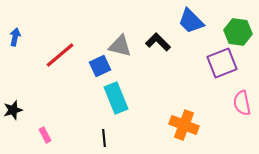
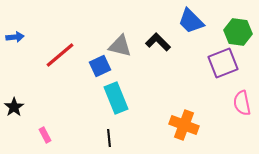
blue arrow: rotated 72 degrees clockwise
purple square: moved 1 px right
black star: moved 1 px right, 3 px up; rotated 18 degrees counterclockwise
black line: moved 5 px right
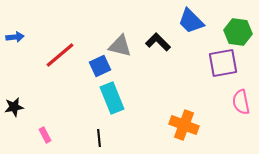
purple square: rotated 12 degrees clockwise
cyan rectangle: moved 4 px left
pink semicircle: moved 1 px left, 1 px up
black star: rotated 24 degrees clockwise
black line: moved 10 px left
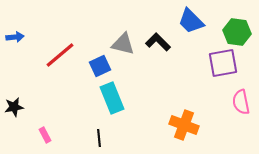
green hexagon: moved 1 px left
gray triangle: moved 3 px right, 2 px up
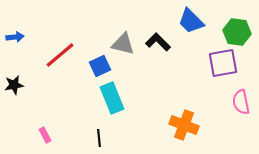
black star: moved 22 px up
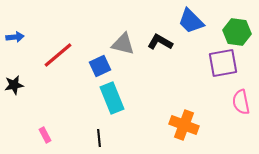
black L-shape: moved 2 px right; rotated 15 degrees counterclockwise
red line: moved 2 px left
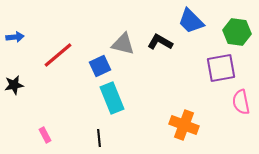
purple square: moved 2 px left, 5 px down
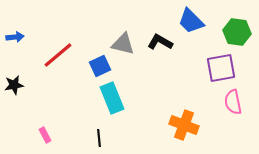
pink semicircle: moved 8 px left
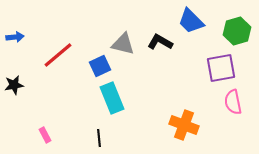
green hexagon: moved 1 px up; rotated 24 degrees counterclockwise
